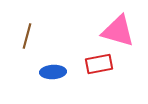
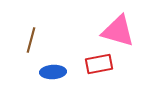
brown line: moved 4 px right, 4 px down
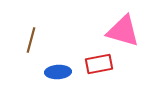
pink triangle: moved 5 px right
blue ellipse: moved 5 px right
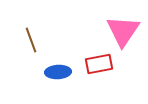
pink triangle: rotated 48 degrees clockwise
brown line: rotated 35 degrees counterclockwise
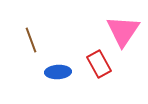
red rectangle: rotated 72 degrees clockwise
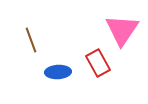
pink triangle: moved 1 px left, 1 px up
red rectangle: moved 1 px left, 1 px up
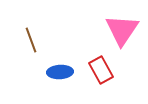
red rectangle: moved 3 px right, 7 px down
blue ellipse: moved 2 px right
